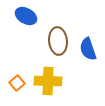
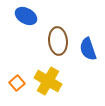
yellow cross: rotated 28 degrees clockwise
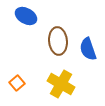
yellow cross: moved 13 px right, 3 px down
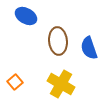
blue semicircle: moved 1 px right, 1 px up
orange square: moved 2 px left, 1 px up
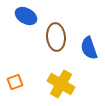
brown ellipse: moved 2 px left, 4 px up
orange square: rotated 21 degrees clockwise
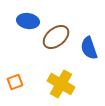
blue ellipse: moved 2 px right, 5 px down; rotated 20 degrees counterclockwise
brown ellipse: rotated 56 degrees clockwise
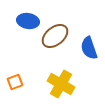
brown ellipse: moved 1 px left, 1 px up
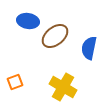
blue semicircle: rotated 30 degrees clockwise
yellow cross: moved 2 px right, 3 px down
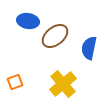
yellow cross: moved 3 px up; rotated 20 degrees clockwise
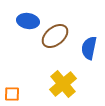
orange square: moved 3 px left, 12 px down; rotated 21 degrees clockwise
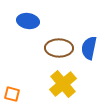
brown ellipse: moved 4 px right, 12 px down; rotated 40 degrees clockwise
orange square: rotated 14 degrees clockwise
